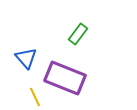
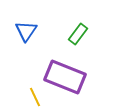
blue triangle: moved 27 px up; rotated 15 degrees clockwise
purple rectangle: moved 1 px up
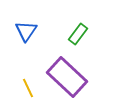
purple rectangle: moved 2 px right; rotated 21 degrees clockwise
yellow line: moved 7 px left, 9 px up
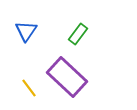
yellow line: moved 1 px right; rotated 12 degrees counterclockwise
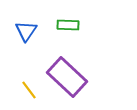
green rectangle: moved 10 px left, 9 px up; rotated 55 degrees clockwise
yellow line: moved 2 px down
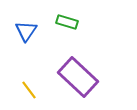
green rectangle: moved 1 px left, 3 px up; rotated 15 degrees clockwise
purple rectangle: moved 11 px right
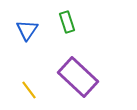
green rectangle: rotated 55 degrees clockwise
blue triangle: moved 1 px right, 1 px up
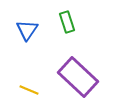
yellow line: rotated 30 degrees counterclockwise
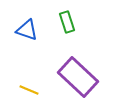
blue triangle: rotated 45 degrees counterclockwise
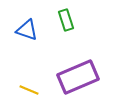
green rectangle: moved 1 px left, 2 px up
purple rectangle: rotated 66 degrees counterclockwise
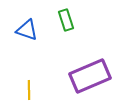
purple rectangle: moved 12 px right, 1 px up
yellow line: rotated 66 degrees clockwise
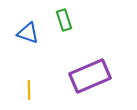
green rectangle: moved 2 px left
blue triangle: moved 1 px right, 3 px down
